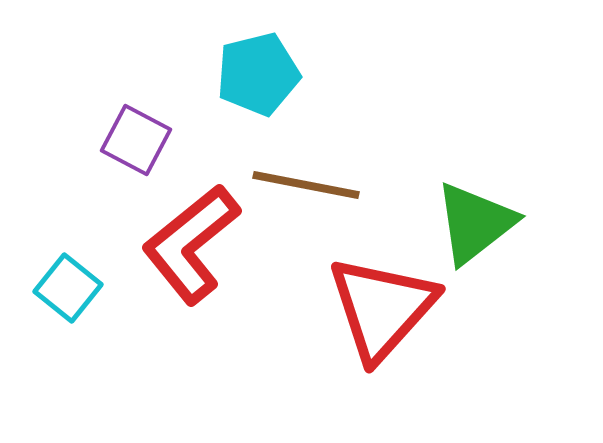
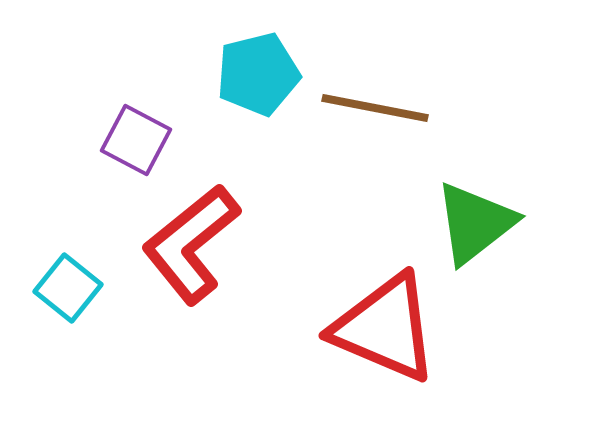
brown line: moved 69 px right, 77 px up
red triangle: moved 3 px right, 20 px down; rotated 49 degrees counterclockwise
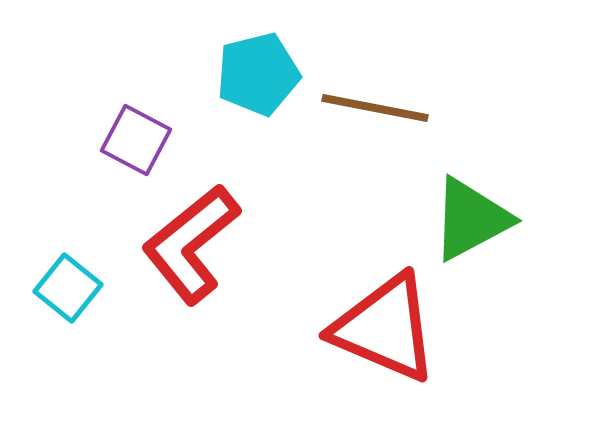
green triangle: moved 4 px left, 4 px up; rotated 10 degrees clockwise
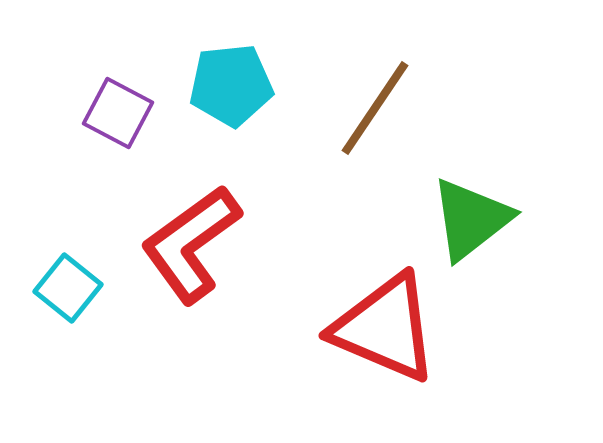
cyan pentagon: moved 27 px left, 11 px down; rotated 8 degrees clockwise
brown line: rotated 67 degrees counterclockwise
purple square: moved 18 px left, 27 px up
green triangle: rotated 10 degrees counterclockwise
red L-shape: rotated 3 degrees clockwise
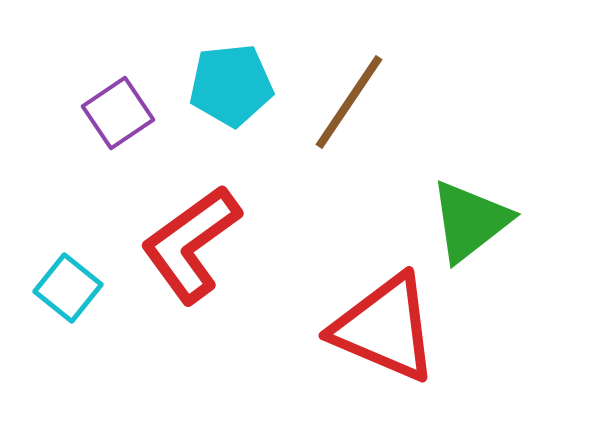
brown line: moved 26 px left, 6 px up
purple square: rotated 28 degrees clockwise
green triangle: moved 1 px left, 2 px down
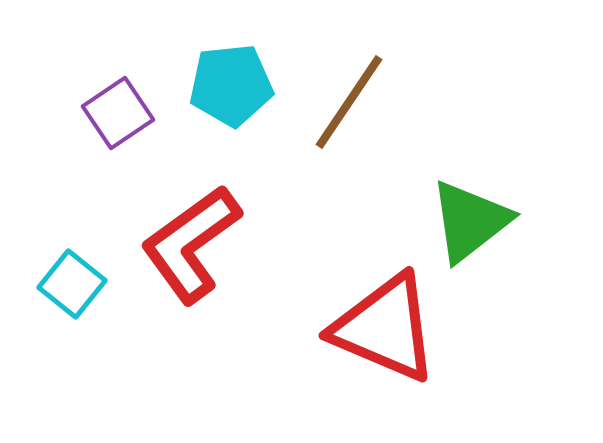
cyan square: moved 4 px right, 4 px up
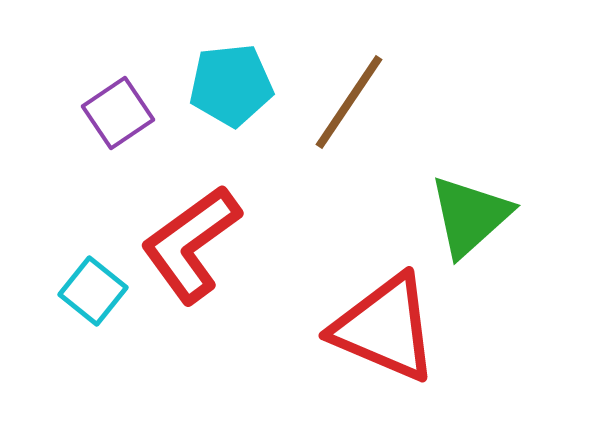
green triangle: moved 5 px up; rotated 4 degrees counterclockwise
cyan square: moved 21 px right, 7 px down
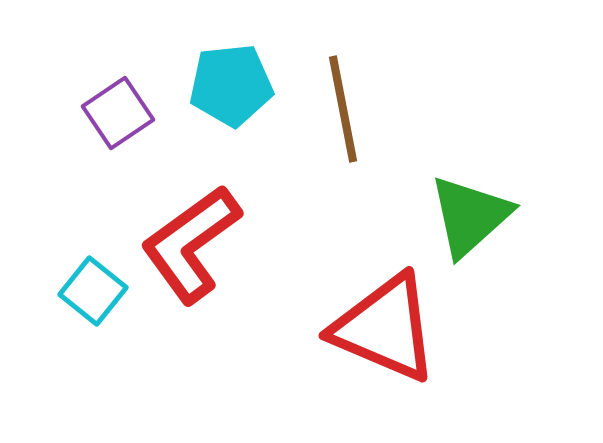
brown line: moved 6 px left, 7 px down; rotated 45 degrees counterclockwise
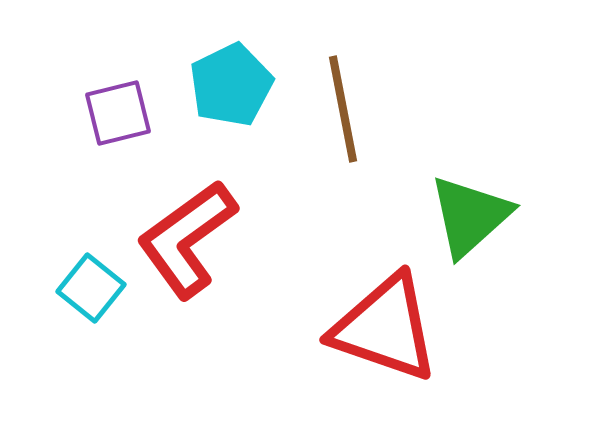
cyan pentagon: rotated 20 degrees counterclockwise
purple square: rotated 20 degrees clockwise
red L-shape: moved 4 px left, 5 px up
cyan square: moved 2 px left, 3 px up
red triangle: rotated 4 degrees counterclockwise
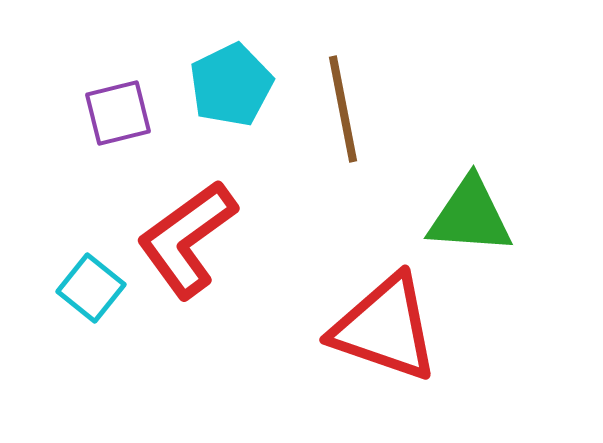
green triangle: rotated 46 degrees clockwise
